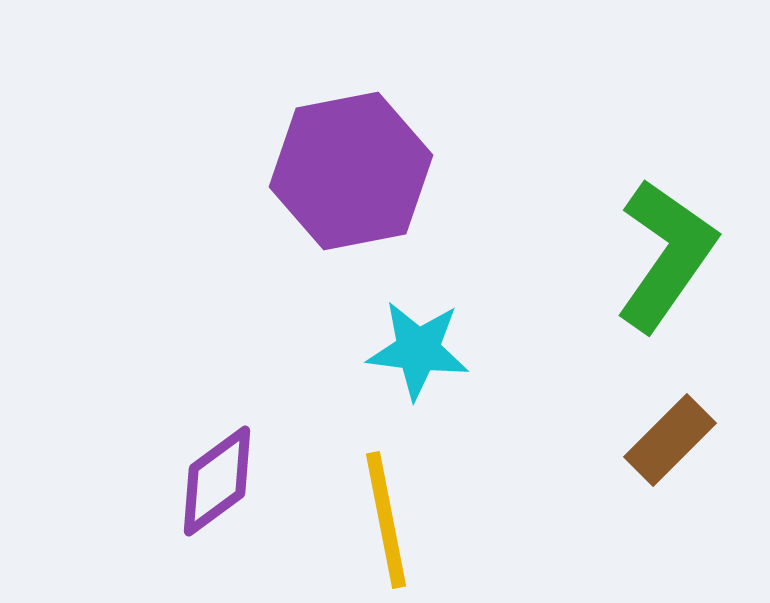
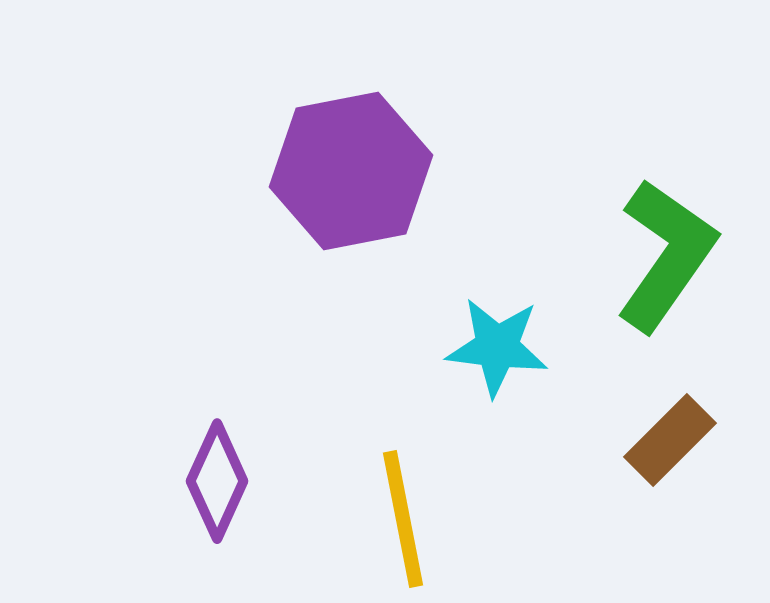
cyan star: moved 79 px right, 3 px up
purple diamond: rotated 29 degrees counterclockwise
yellow line: moved 17 px right, 1 px up
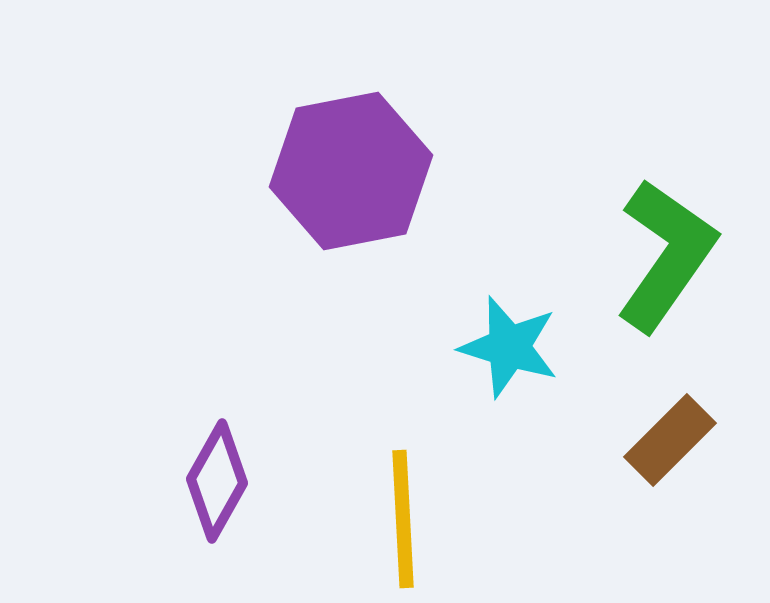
cyan star: moved 12 px right; rotated 10 degrees clockwise
purple diamond: rotated 5 degrees clockwise
yellow line: rotated 8 degrees clockwise
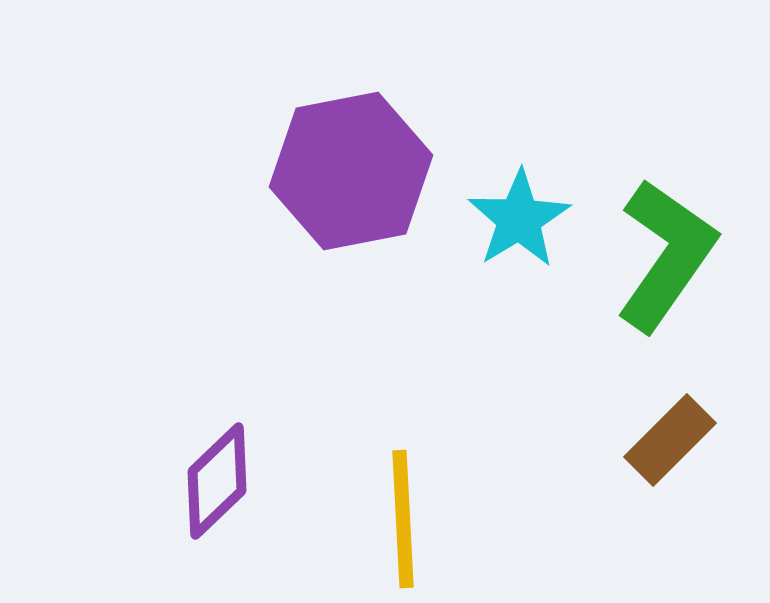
cyan star: moved 10 px right, 128 px up; rotated 24 degrees clockwise
purple diamond: rotated 17 degrees clockwise
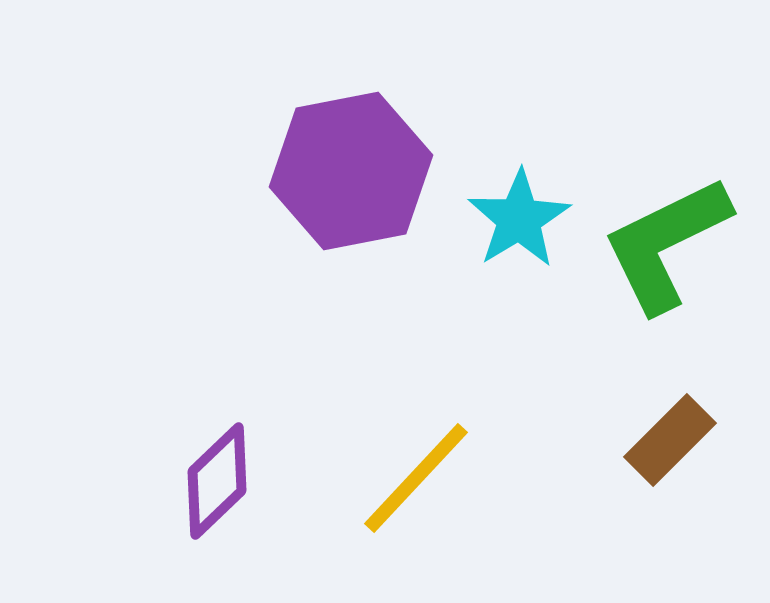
green L-shape: moved 11 px up; rotated 151 degrees counterclockwise
yellow line: moved 13 px right, 41 px up; rotated 46 degrees clockwise
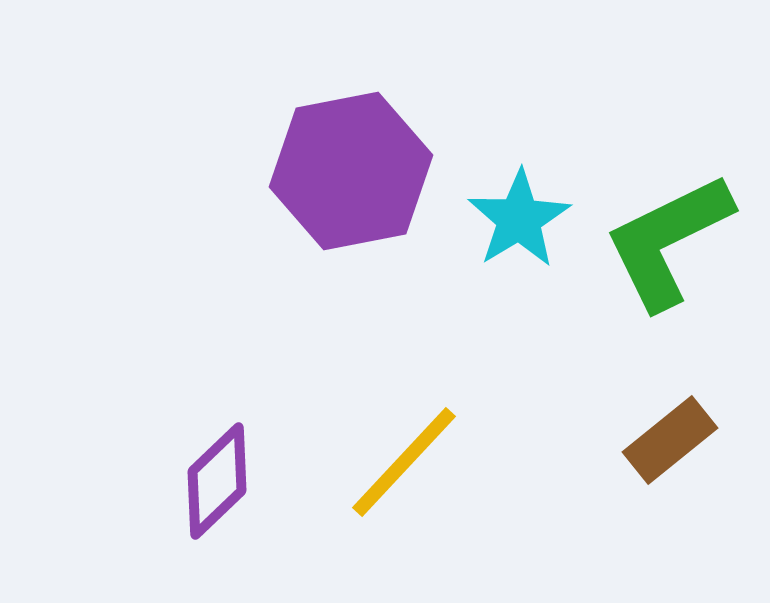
green L-shape: moved 2 px right, 3 px up
brown rectangle: rotated 6 degrees clockwise
yellow line: moved 12 px left, 16 px up
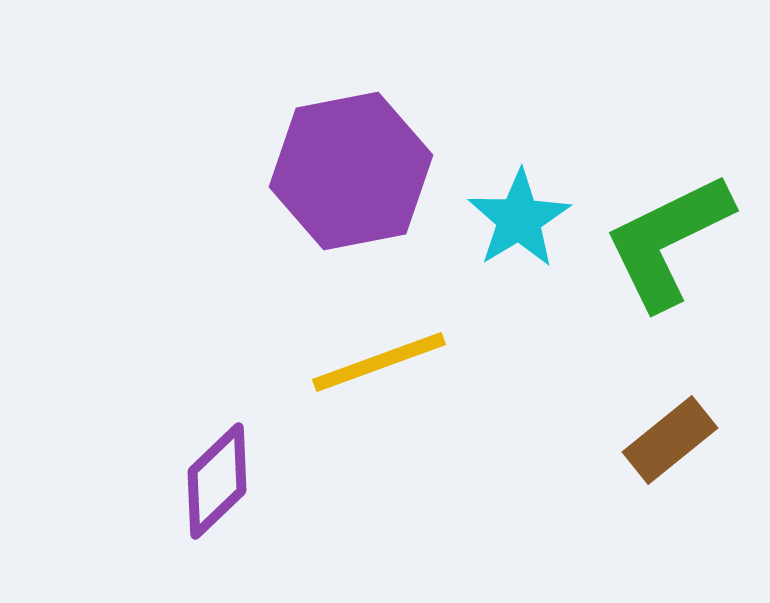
yellow line: moved 25 px left, 100 px up; rotated 27 degrees clockwise
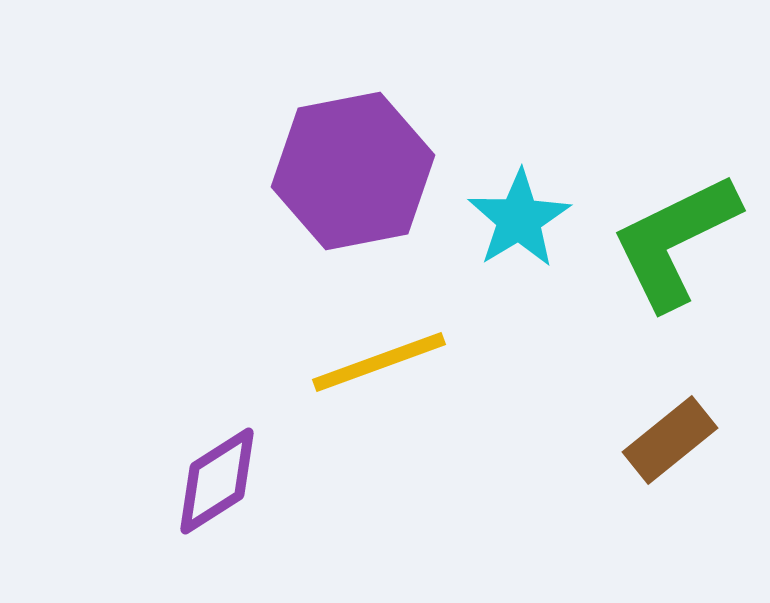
purple hexagon: moved 2 px right
green L-shape: moved 7 px right
purple diamond: rotated 11 degrees clockwise
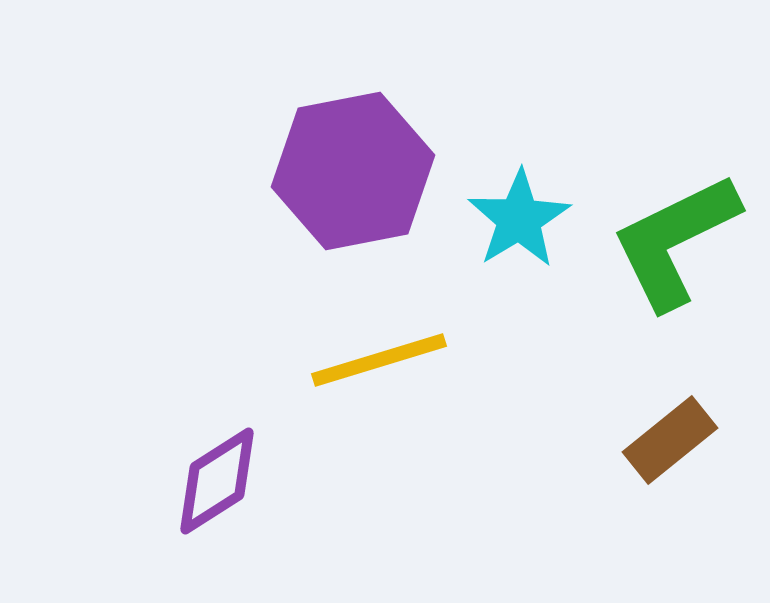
yellow line: moved 2 px up; rotated 3 degrees clockwise
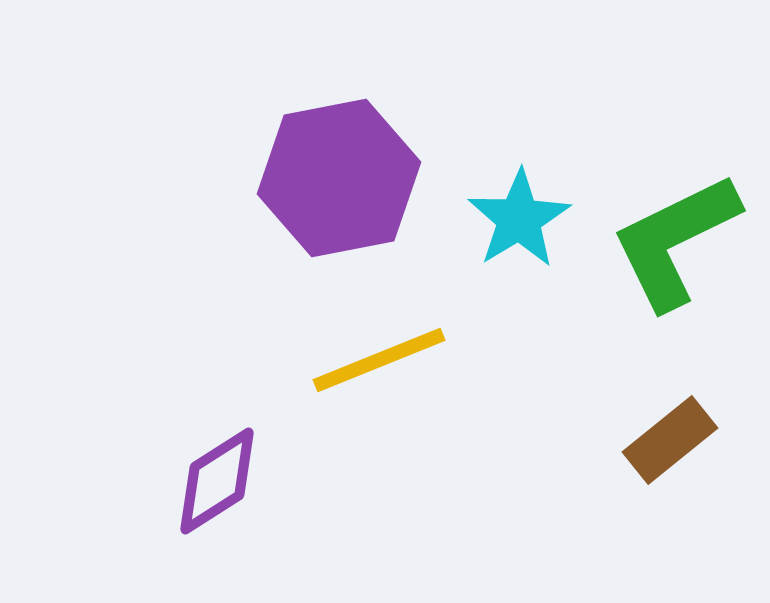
purple hexagon: moved 14 px left, 7 px down
yellow line: rotated 5 degrees counterclockwise
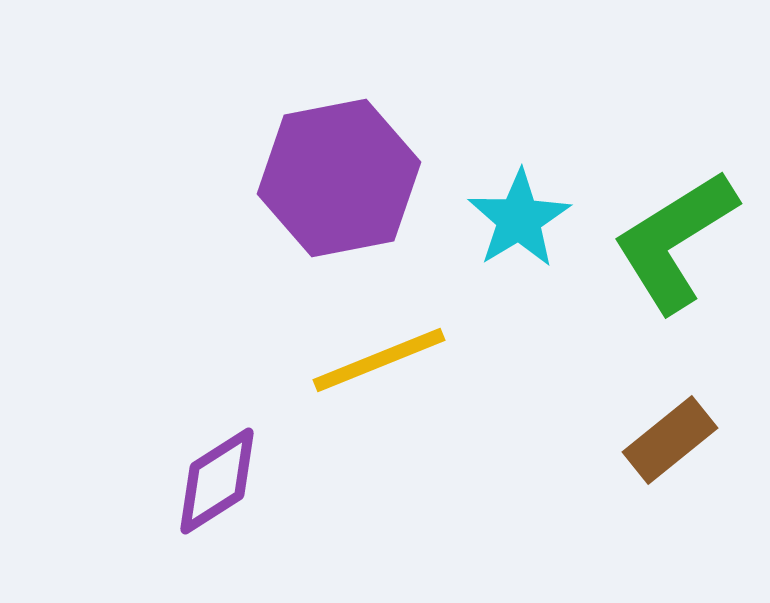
green L-shape: rotated 6 degrees counterclockwise
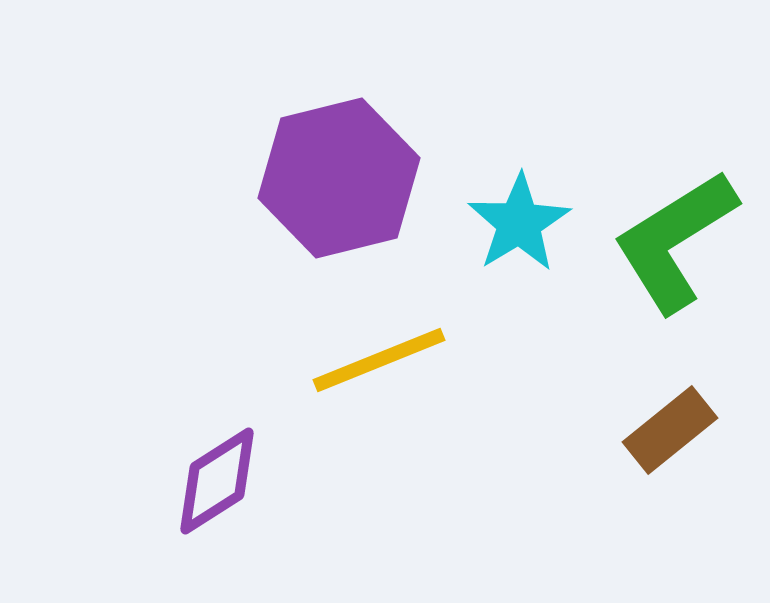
purple hexagon: rotated 3 degrees counterclockwise
cyan star: moved 4 px down
brown rectangle: moved 10 px up
